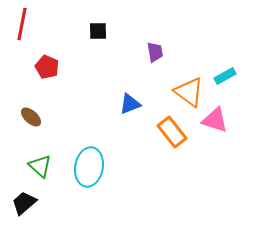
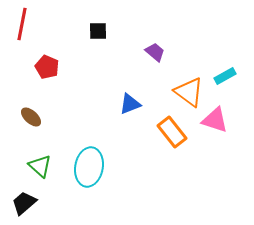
purple trapezoid: rotated 40 degrees counterclockwise
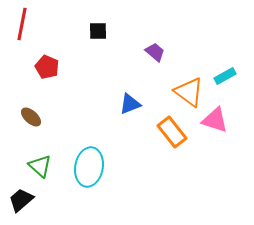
black trapezoid: moved 3 px left, 3 px up
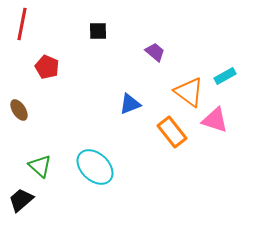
brown ellipse: moved 12 px left, 7 px up; rotated 15 degrees clockwise
cyan ellipse: moved 6 px right; rotated 57 degrees counterclockwise
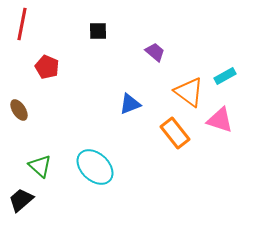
pink triangle: moved 5 px right
orange rectangle: moved 3 px right, 1 px down
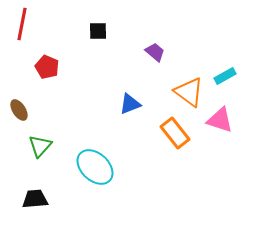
green triangle: moved 20 px up; rotated 30 degrees clockwise
black trapezoid: moved 14 px right, 1 px up; rotated 36 degrees clockwise
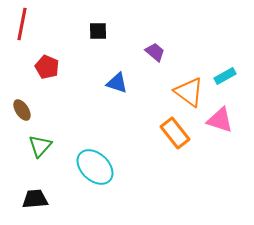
blue triangle: moved 13 px left, 21 px up; rotated 40 degrees clockwise
brown ellipse: moved 3 px right
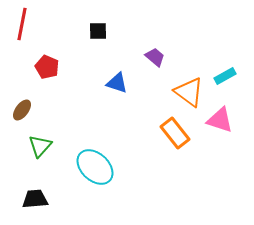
purple trapezoid: moved 5 px down
brown ellipse: rotated 70 degrees clockwise
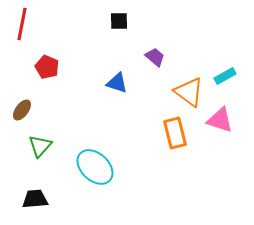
black square: moved 21 px right, 10 px up
orange rectangle: rotated 24 degrees clockwise
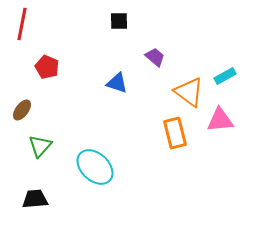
pink triangle: rotated 24 degrees counterclockwise
